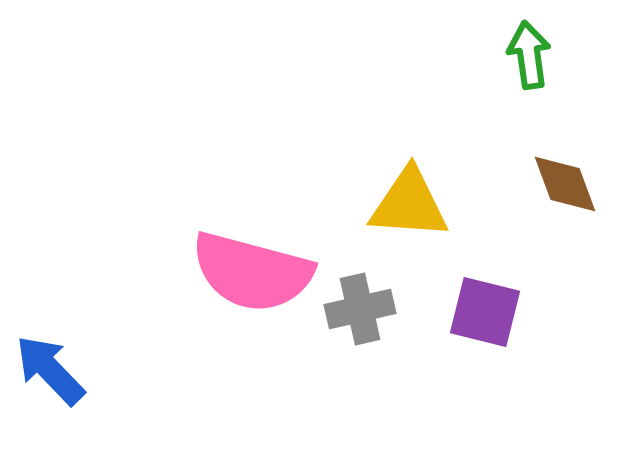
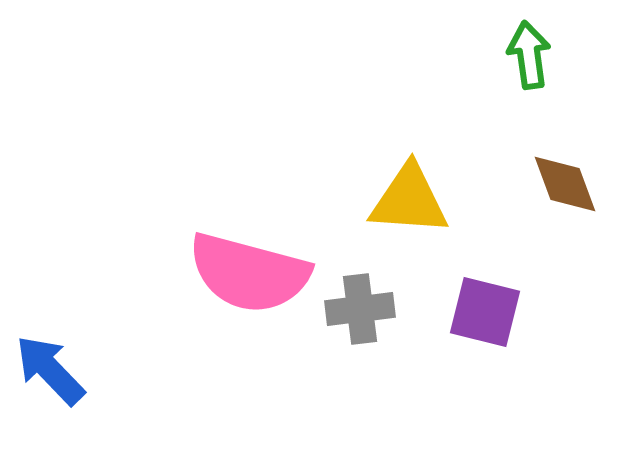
yellow triangle: moved 4 px up
pink semicircle: moved 3 px left, 1 px down
gray cross: rotated 6 degrees clockwise
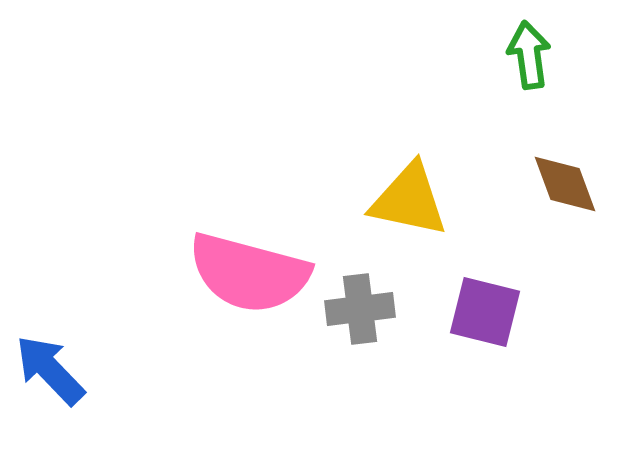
yellow triangle: rotated 8 degrees clockwise
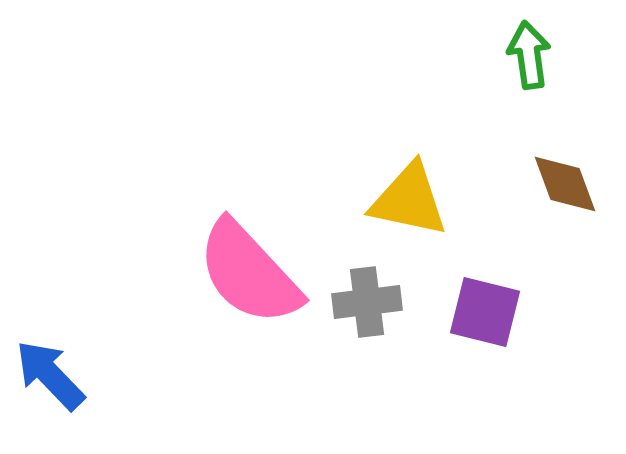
pink semicircle: rotated 32 degrees clockwise
gray cross: moved 7 px right, 7 px up
blue arrow: moved 5 px down
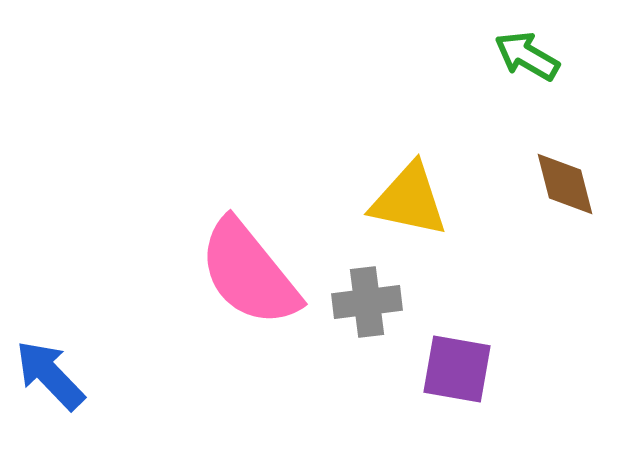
green arrow: moved 2 px left, 1 px down; rotated 52 degrees counterclockwise
brown diamond: rotated 6 degrees clockwise
pink semicircle: rotated 4 degrees clockwise
purple square: moved 28 px left, 57 px down; rotated 4 degrees counterclockwise
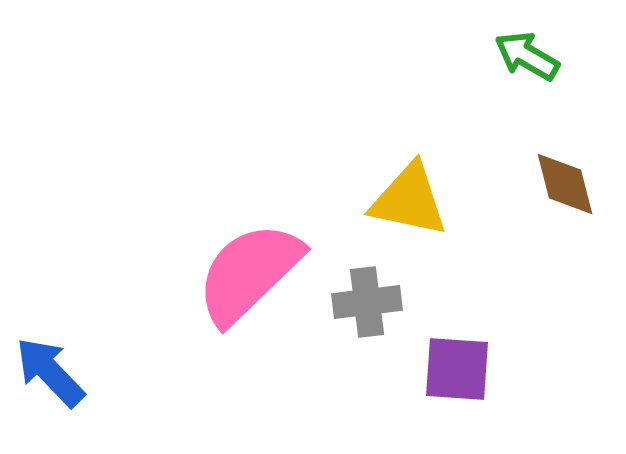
pink semicircle: rotated 85 degrees clockwise
purple square: rotated 6 degrees counterclockwise
blue arrow: moved 3 px up
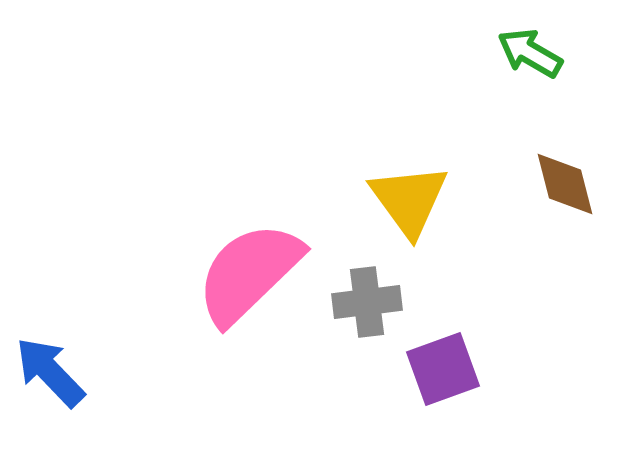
green arrow: moved 3 px right, 3 px up
yellow triangle: rotated 42 degrees clockwise
purple square: moved 14 px left; rotated 24 degrees counterclockwise
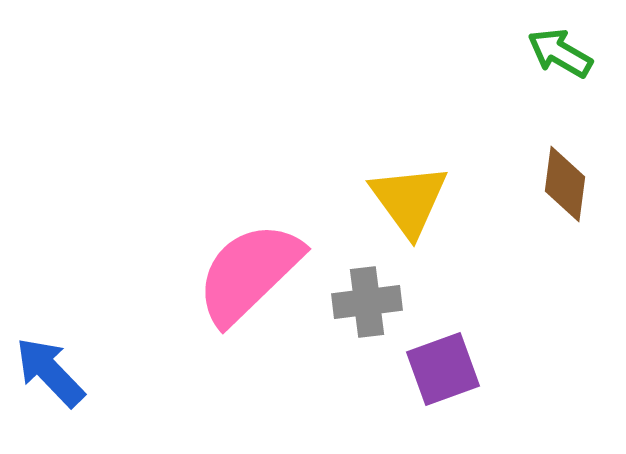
green arrow: moved 30 px right
brown diamond: rotated 22 degrees clockwise
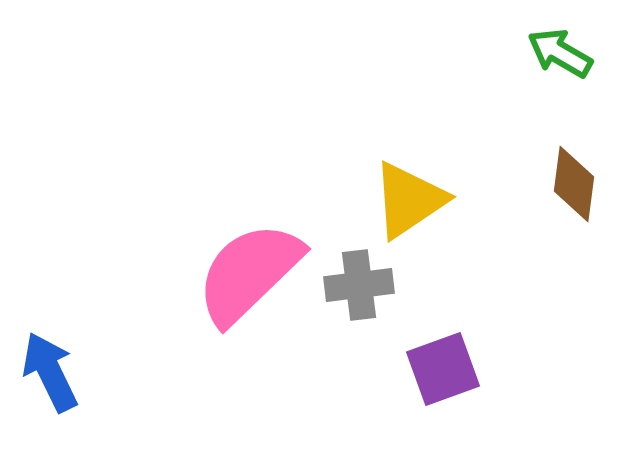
brown diamond: moved 9 px right
yellow triangle: rotated 32 degrees clockwise
gray cross: moved 8 px left, 17 px up
blue arrow: rotated 18 degrees clockwise
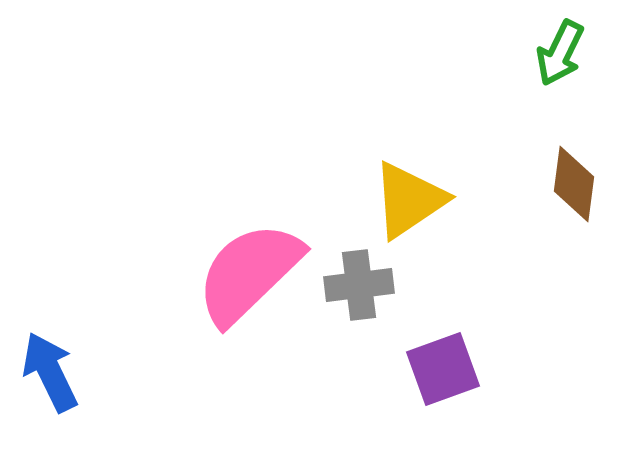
green arrow: rotated 94 degrees counterclockwise
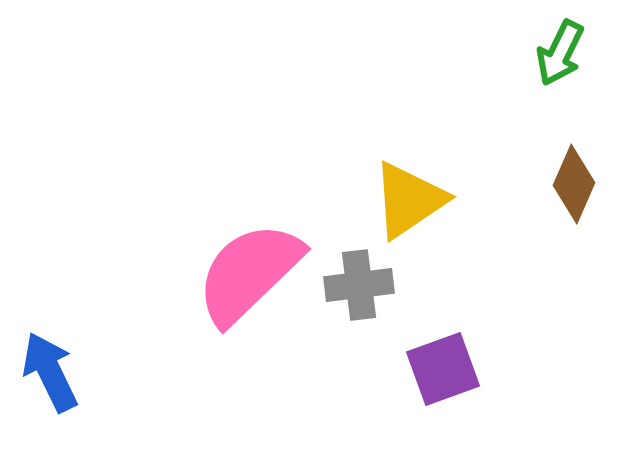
brown diamond: rotated 16 degrees clockwise
